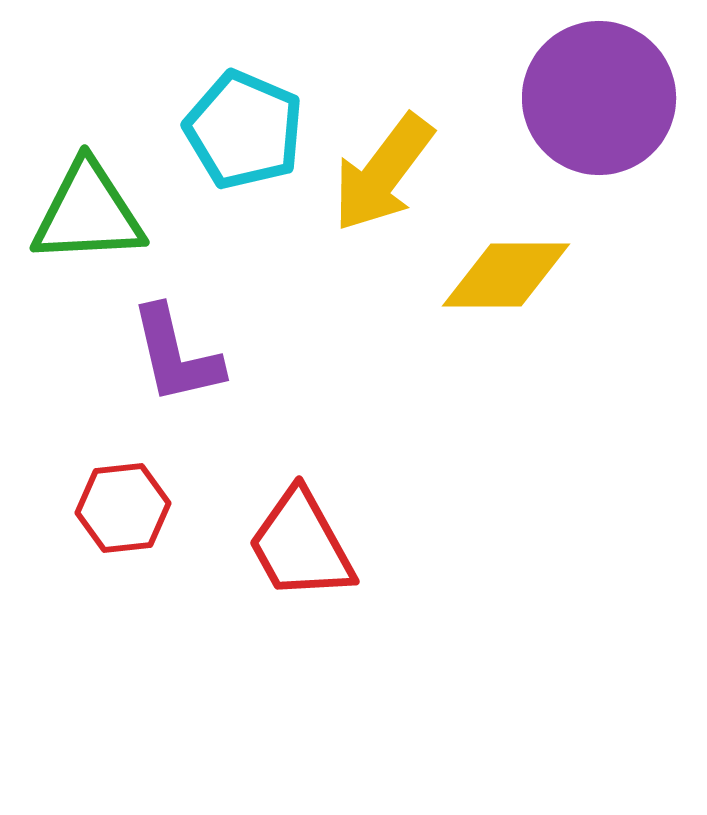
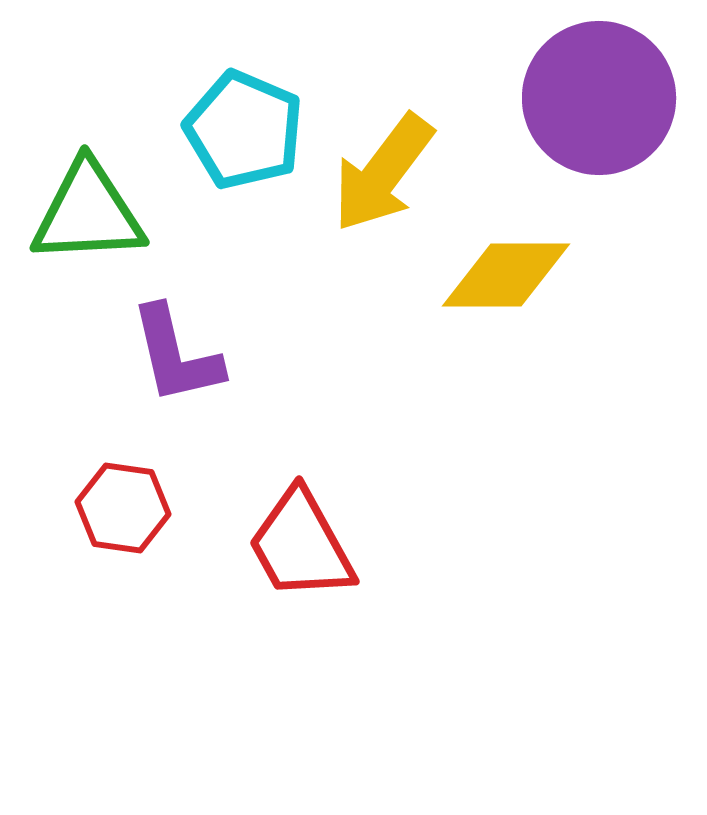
red hexagon: rotated 14 degrees clockwise
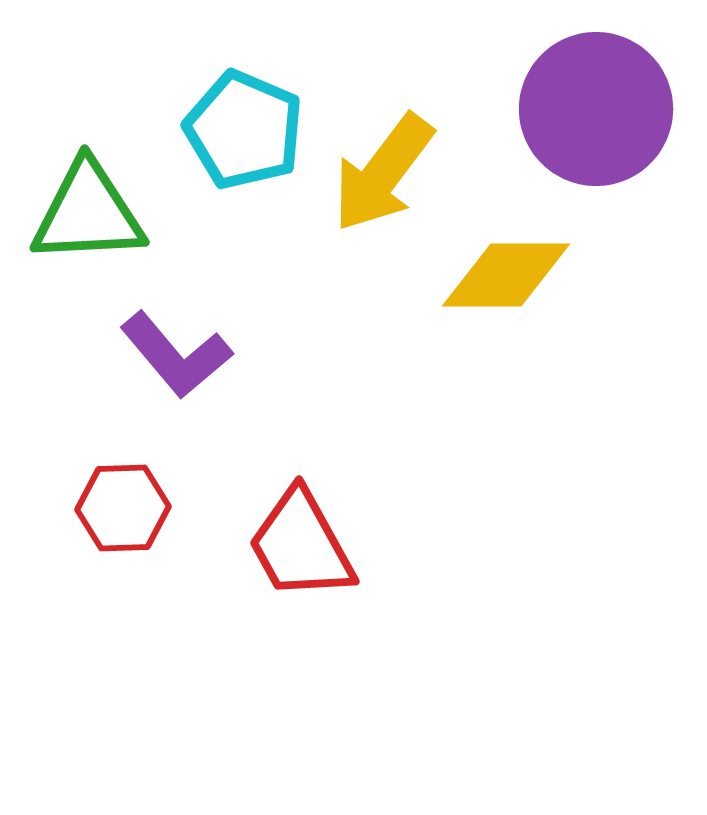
purple circle: moved 3 px left, 11 px down
purple L-shape: rotated 27 degrees counterclockwise
red hexagon: rotated 10 degrees counterclockwise
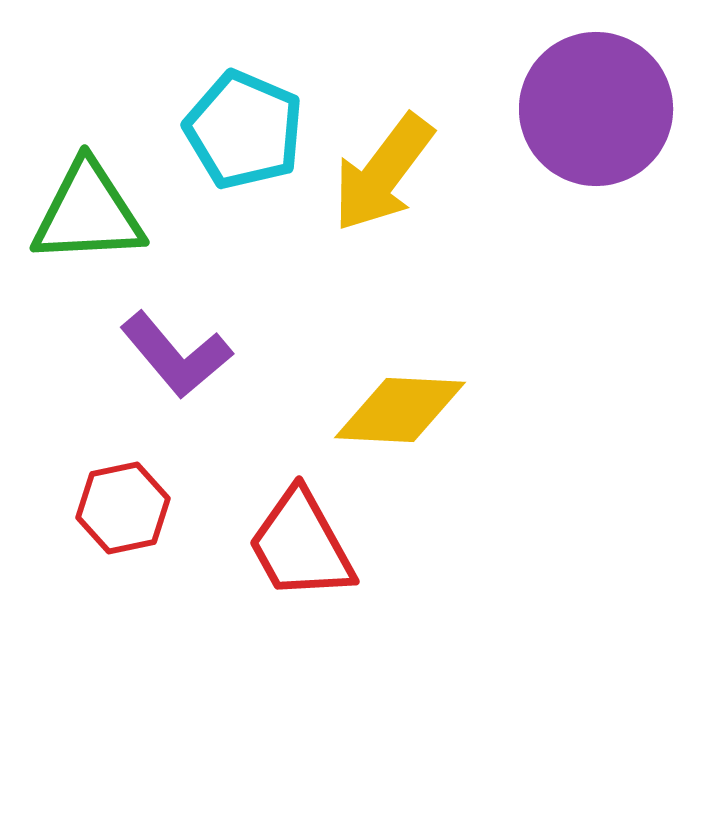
yellow diamond: moved 106 px left, 135 px down; rotated 3 degrees clockwise
red hexagon: rotated 10 degrees counterclockwise
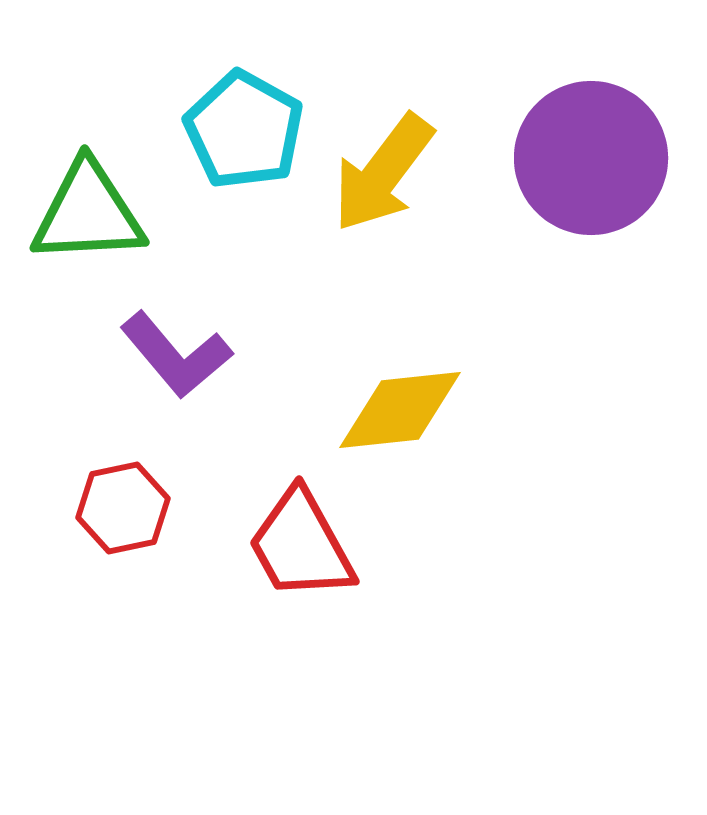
purple circle: moved 5 px left, 49 px down
cyan pentagon: rotated 6 degrees clockwise
yellow diamond: rotated 9 degrees counterclockwise
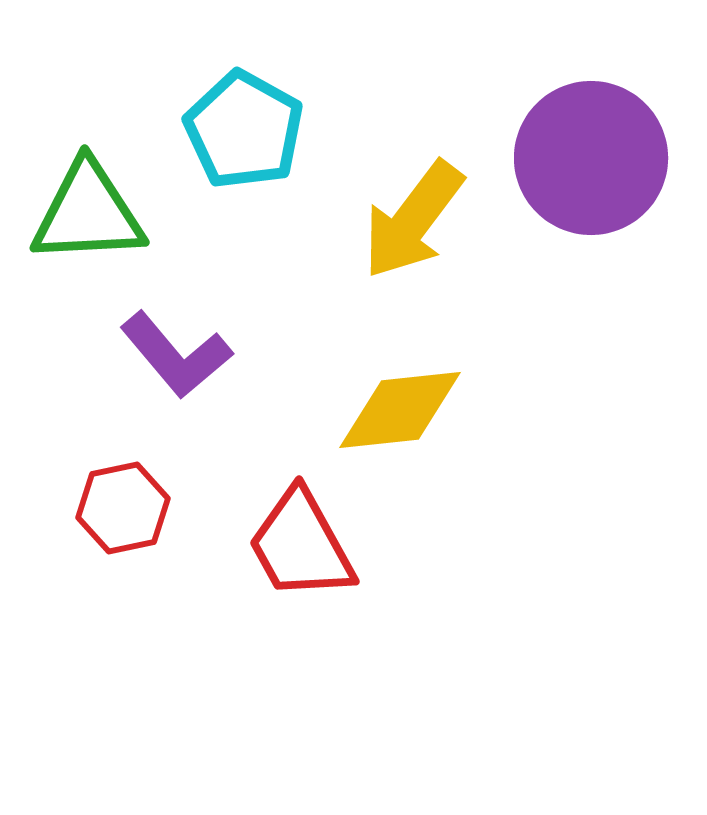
yellow arrow: moved 30 px right, 47 px down
